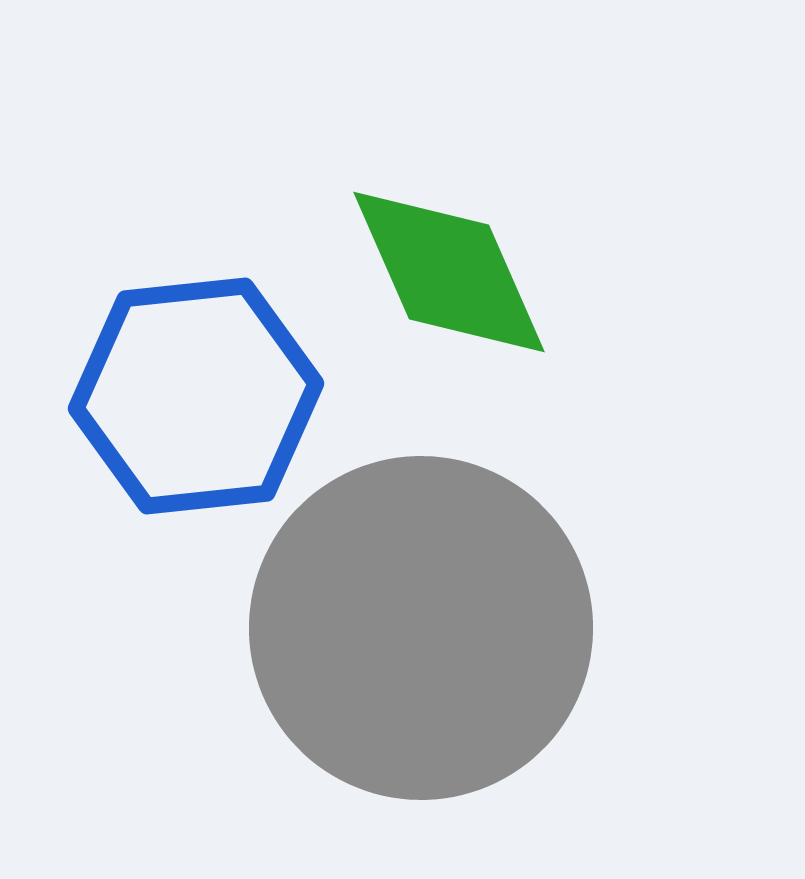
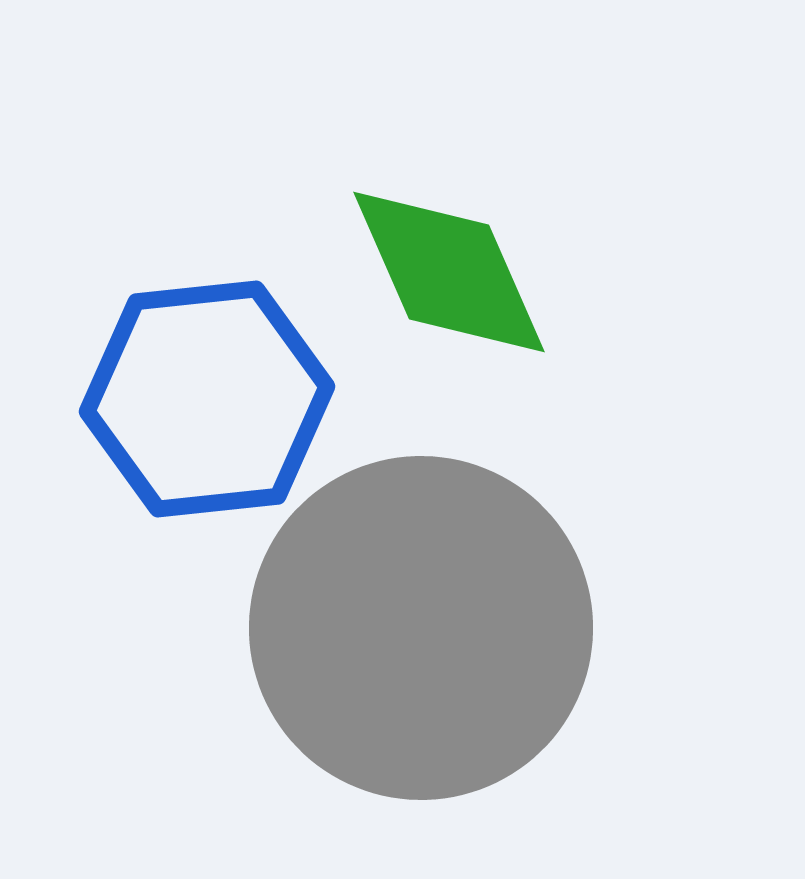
blue hexagon: moved 11 px right, 3 px down
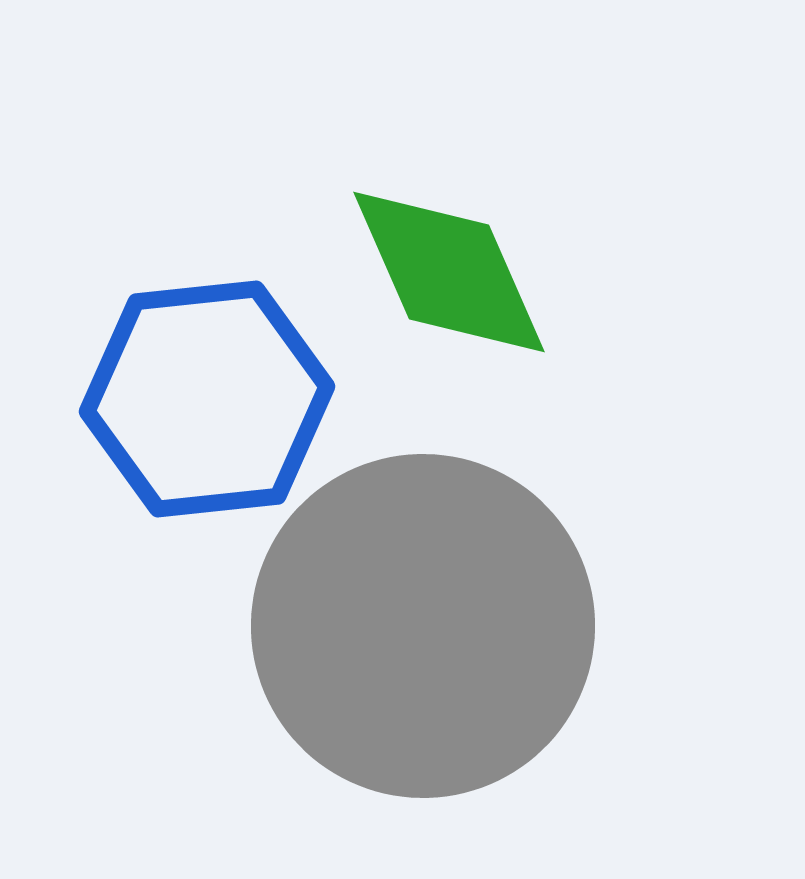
gray circle: moved 2 px right, 2 px up
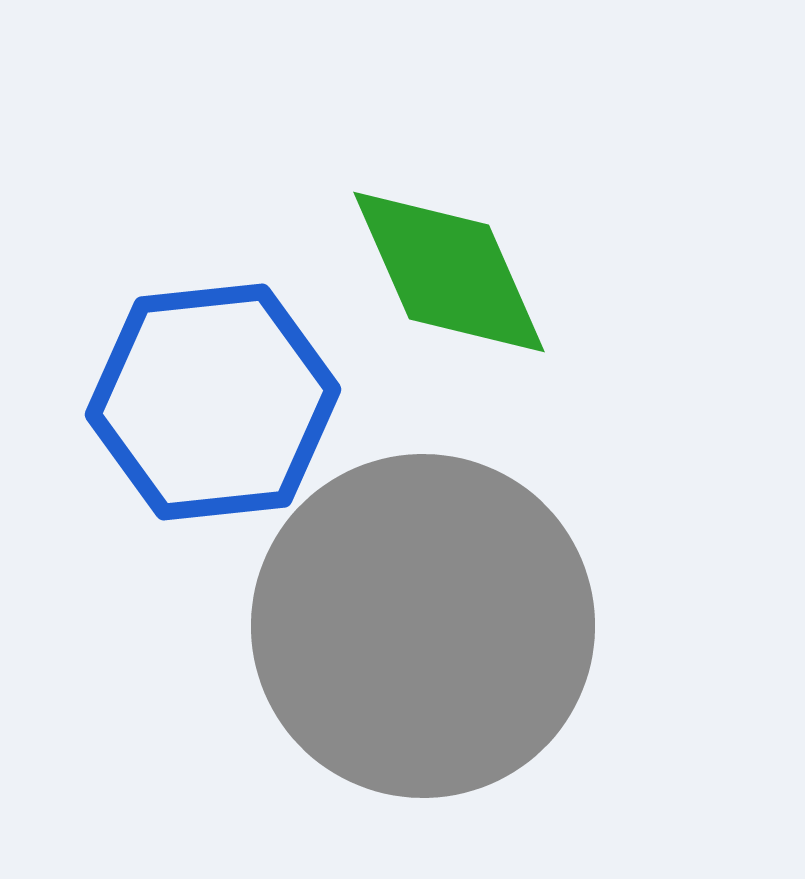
blue hexagon: moved 6 px right, 3 px down
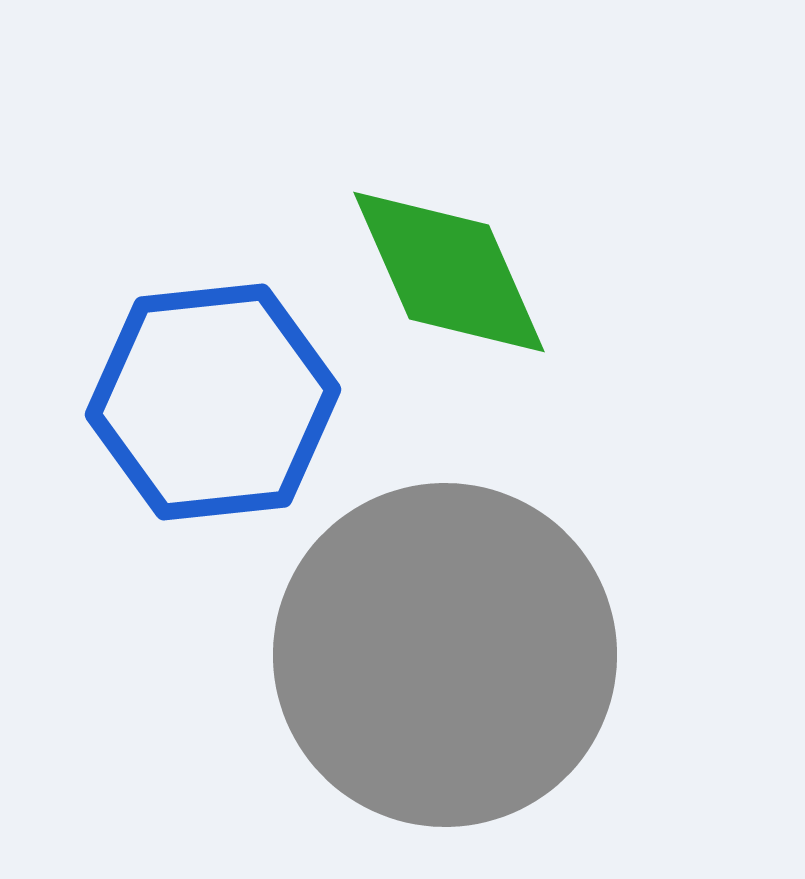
gray circle: moved 22 px right, 29 px down
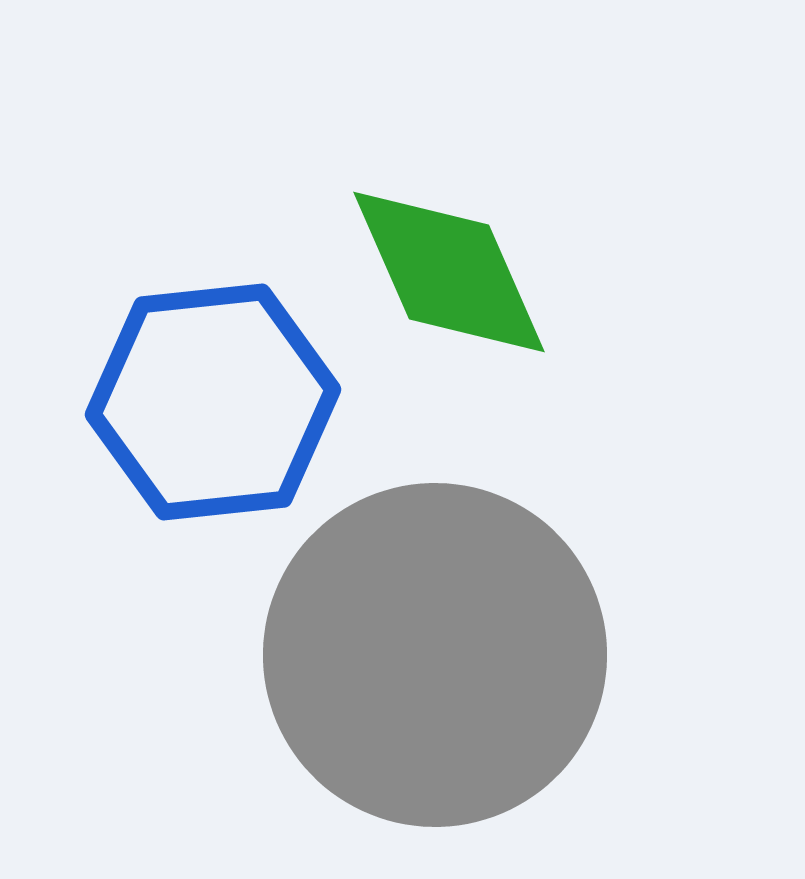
gray circle: moved 10 px left
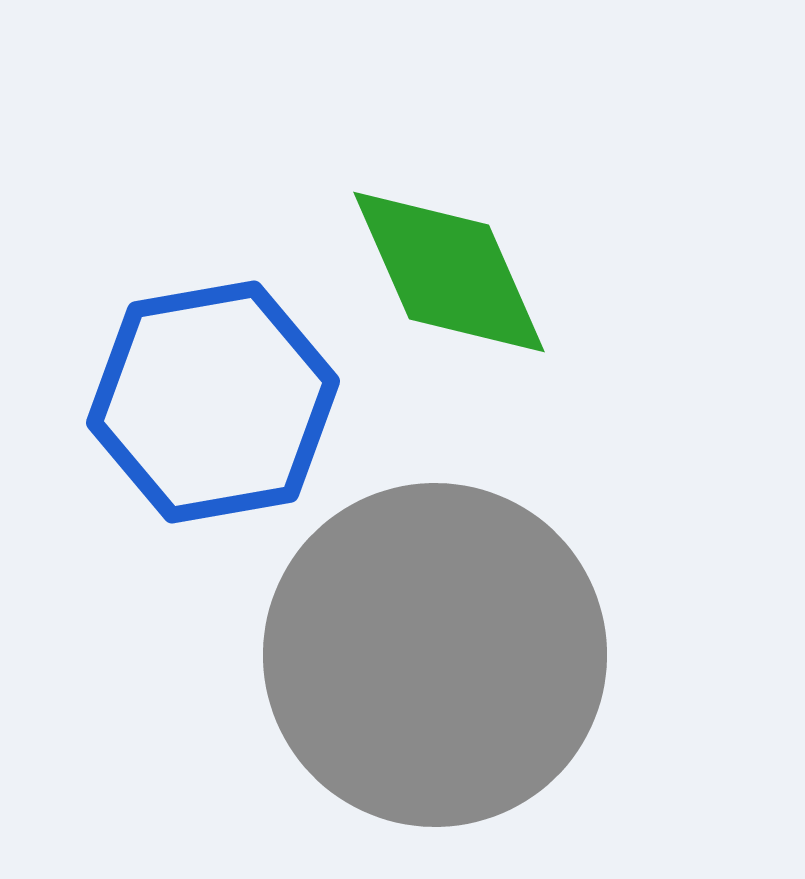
blue hexagon: rotated 4 degrees counterclockwise
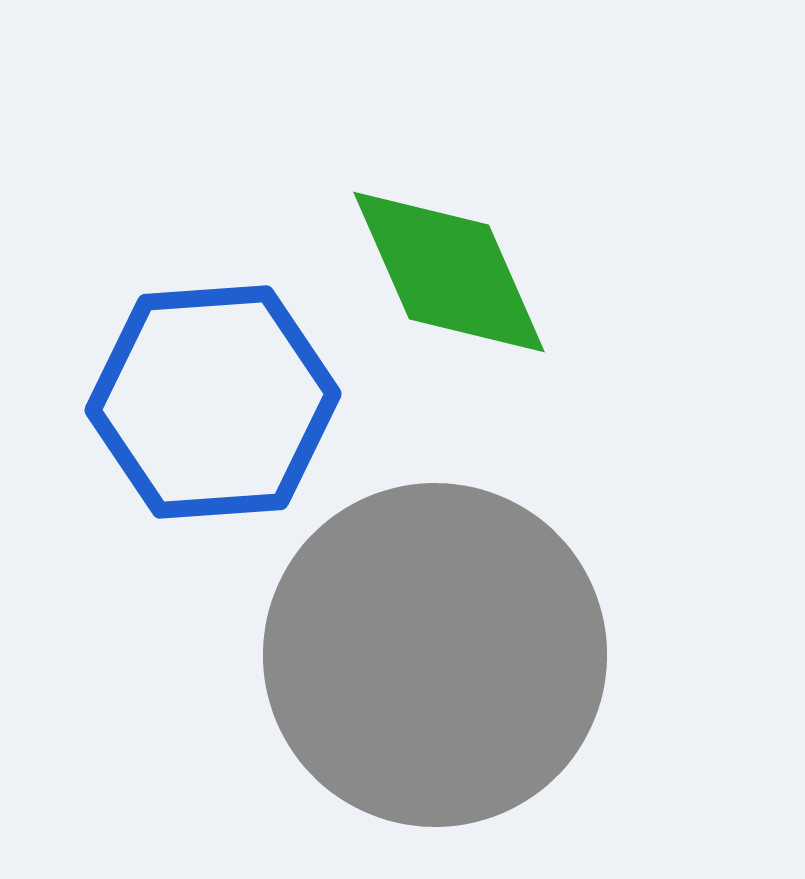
blue hexagon: rotated 6 degrees clockwise
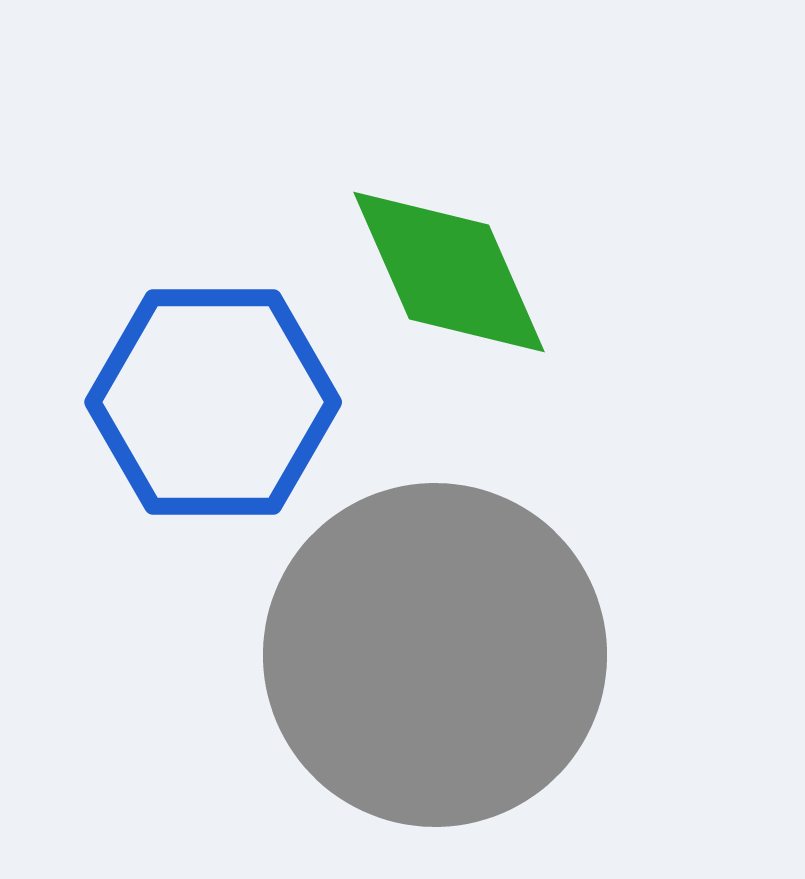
blue hexagon: rotated 4 degrees clockwise
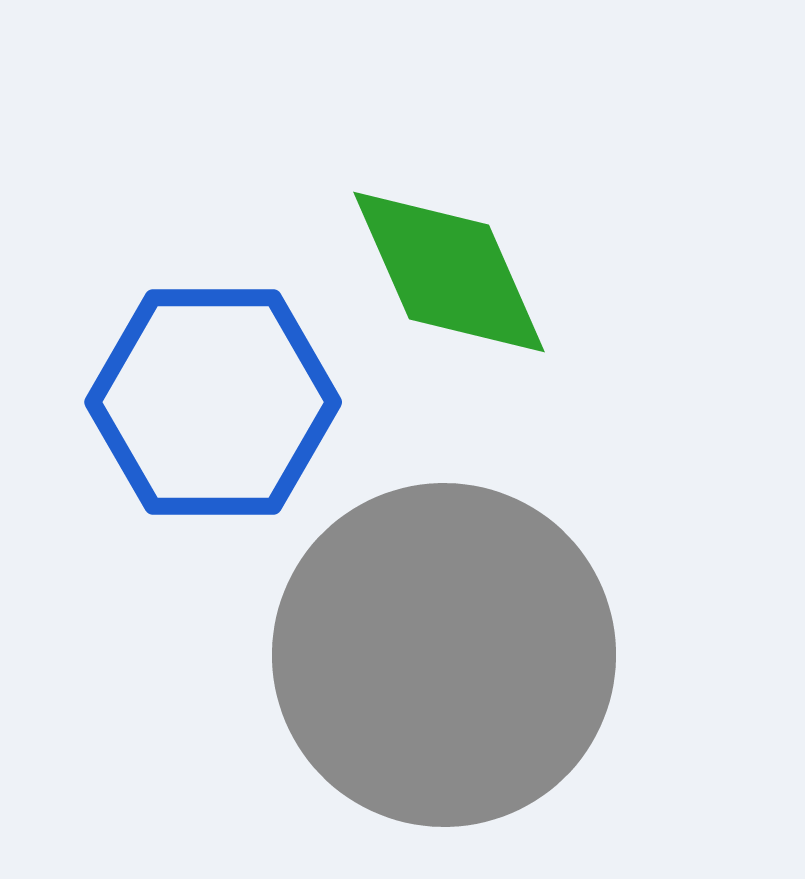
gray circle: moved 9 px right
